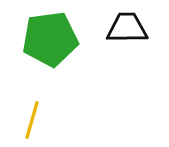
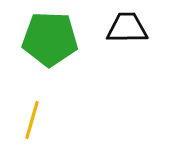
green pentagon: rotated 10 degrees clockwise
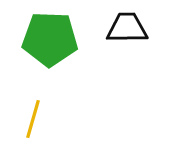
yellow line: moved 1 px right, 1 px up
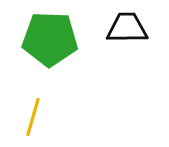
yellow line: moved 2 px up
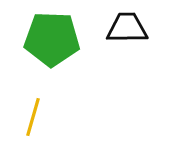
green pentagon: moved 2 px right
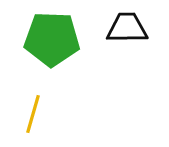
yellow line: moved 3 px up
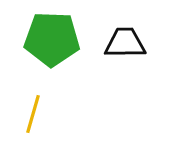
black trapezoid: moved 2 px left, 15 px down
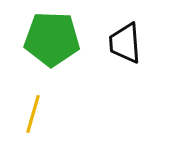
black trapezoid: rotated 93 degrees counterclockwise
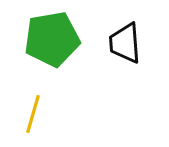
green pentagon: rotated 12 degrees counterclockwise
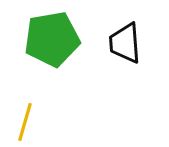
yellow line: moved 8 px left, 8 px down
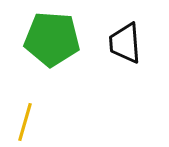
green pentagon: rotated 14 degrees clockwise
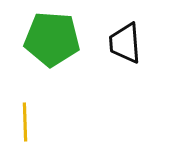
yellow line: rotated 18 degrees counterclockwise
